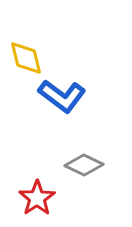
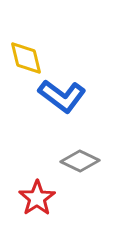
gray diamond: moved 4 px left, 4 px up
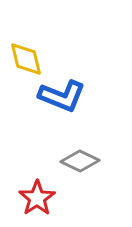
yellow diamond: moved 1 px down
blue L-shape: rotated 15 degrees counterclockwise
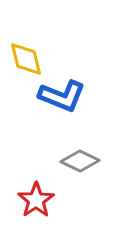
red star: moved 1 px left, 2 px down
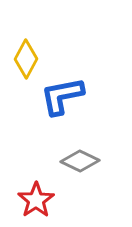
yellow diamond: rotated 42 degrees clockwise
blue L-shape: rotated 147 degrees clockwise
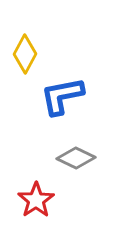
yellow diamond: moved 1 px left, 5 px up
gray diamond: moved 4 px left, 3 px up
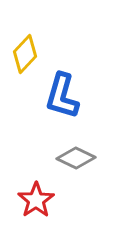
yellow diamond: rotated 15 degrees clockwise
blue L-shape: rotated 63 degrees counterclockwise
